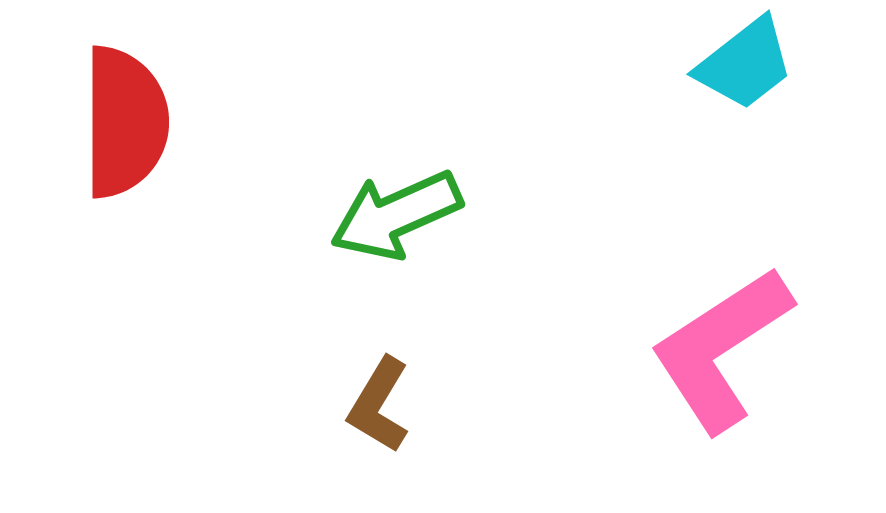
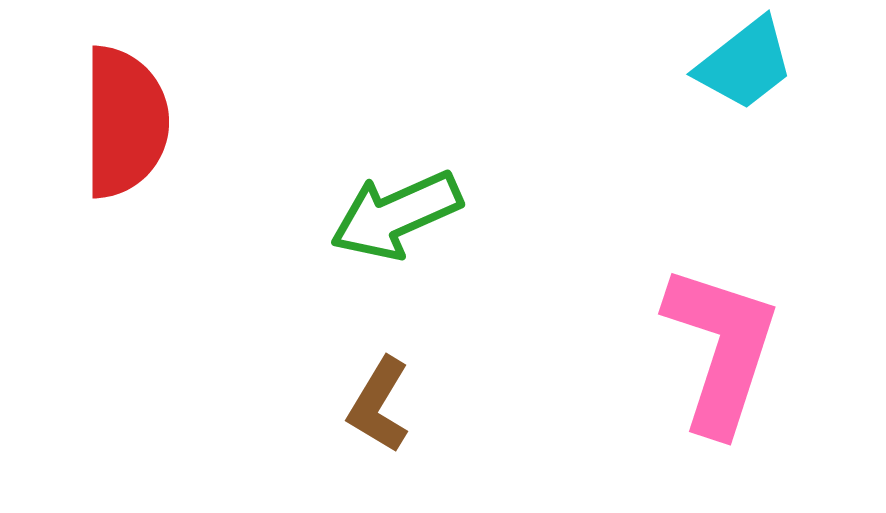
pink L-shape: rotated 141 degrees clockwise
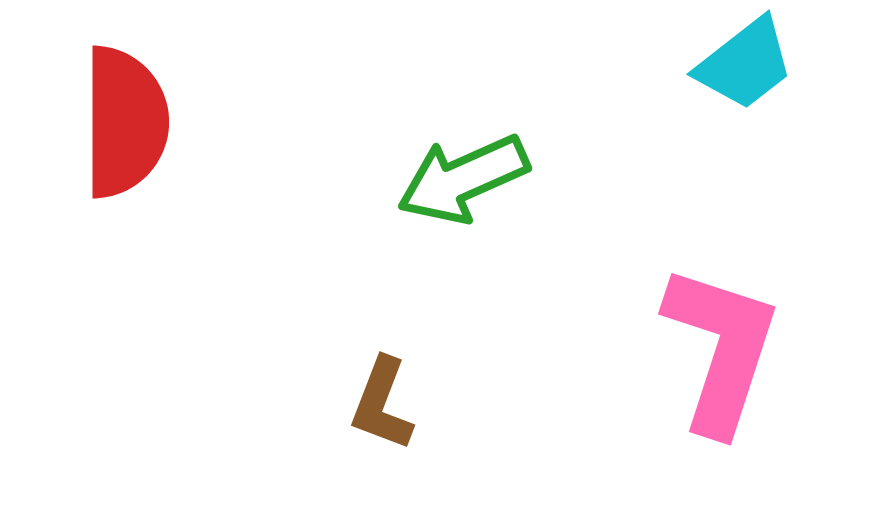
green arrow: moved 67 px right, 36 px up
brown L-shape: moved 3 px right, 1 px up; rotated 10 degrees counterclockwise
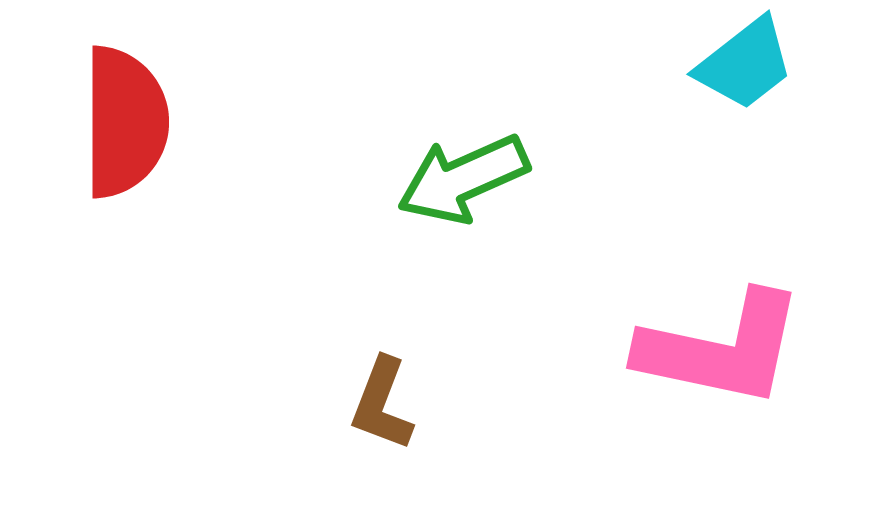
pink L-shape: rotated 84 degrees clockwise
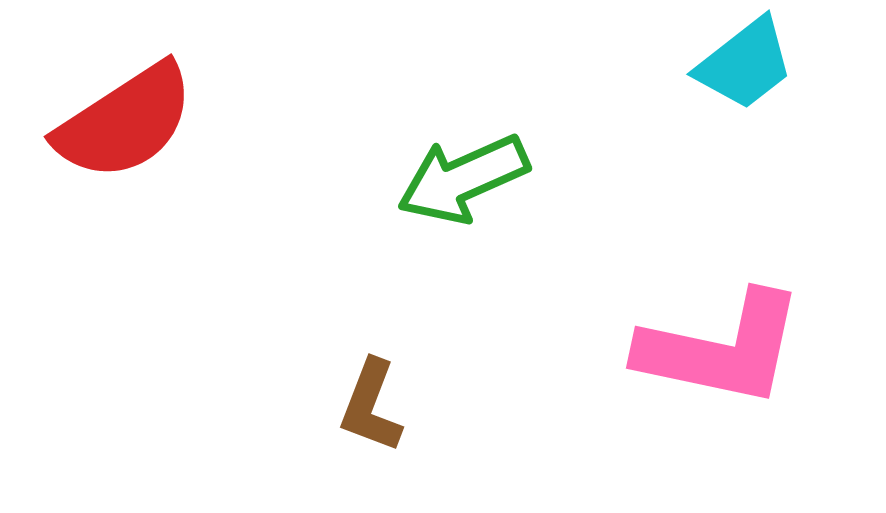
red semicircle: rotated 57 degrees clockwise
brown L-shape: moved 11 px left, 2 px down
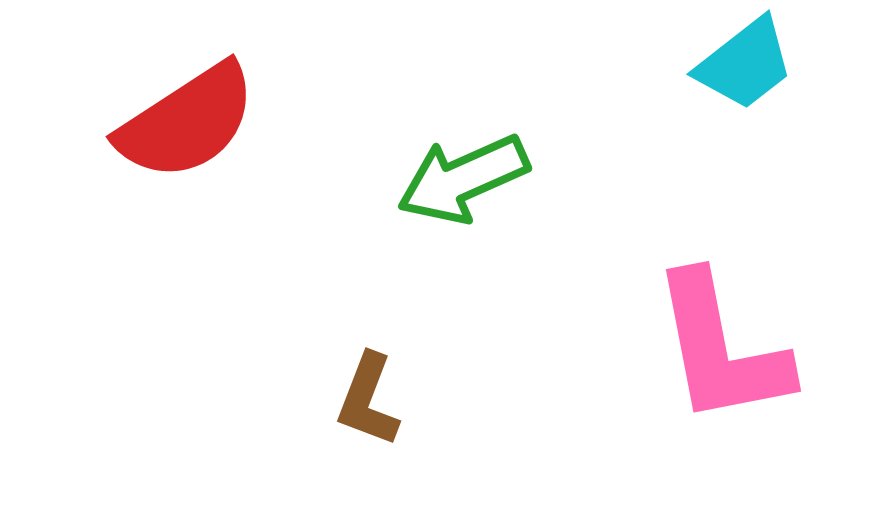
red semicircle: moved 62 px right
pink L-shape: rotated 67 degrees clockwise
brown L-shape: moved 3 px left, 6 px up
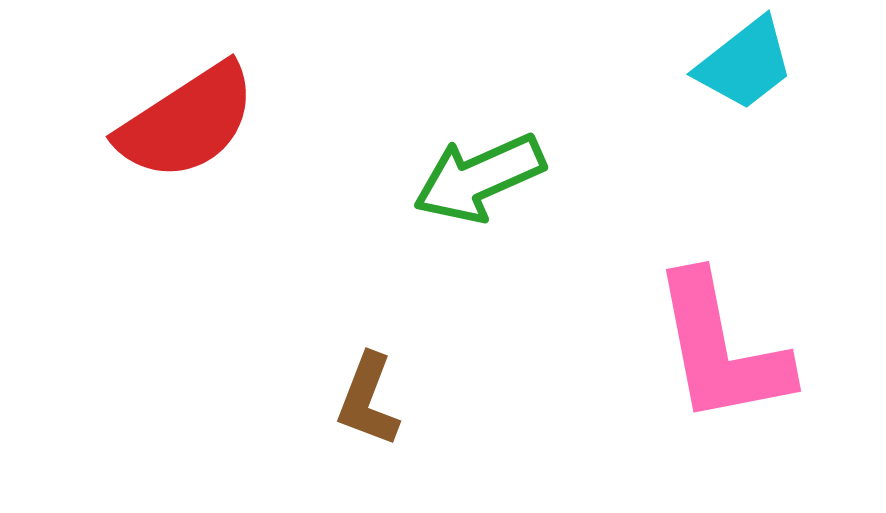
green arrow: moved 16 px right, 1 px up
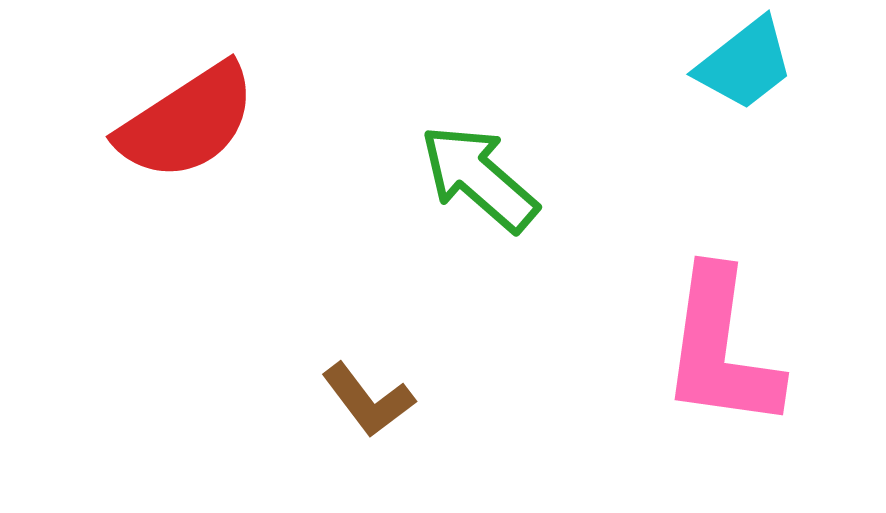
green arrow: rotated 65 degrees clockwise
pink L-shape: rotated 19 degrees clockwise
brown L-shape: rotated 58 degrees counterclockwise
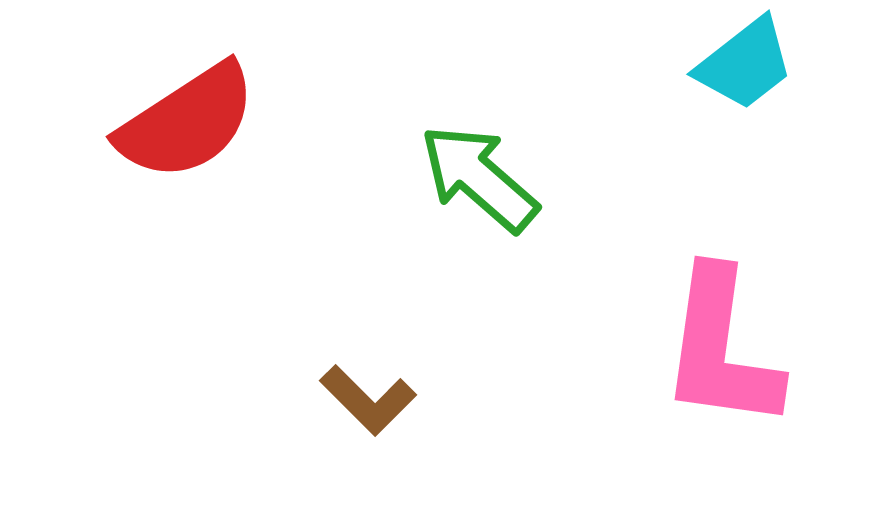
brown L-shape: rotated 8 degrees counterclockwise
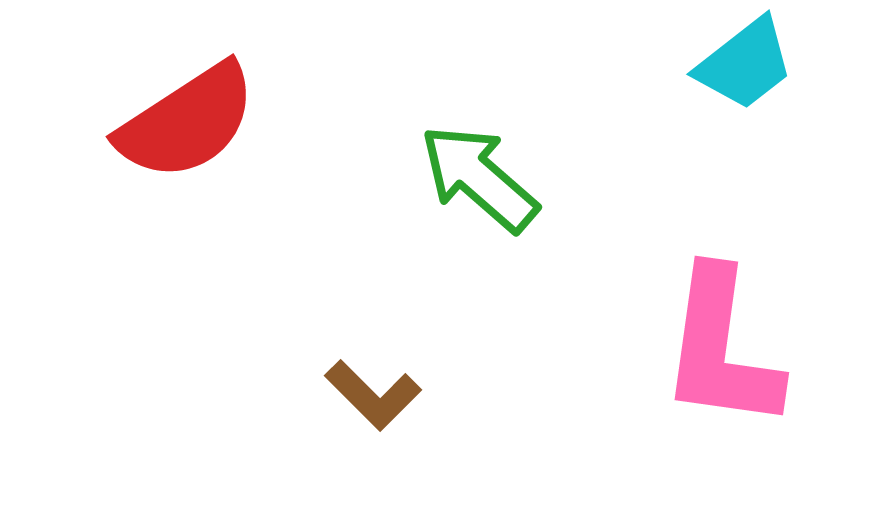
brown L-shape: moved 5 px right, 5 px up
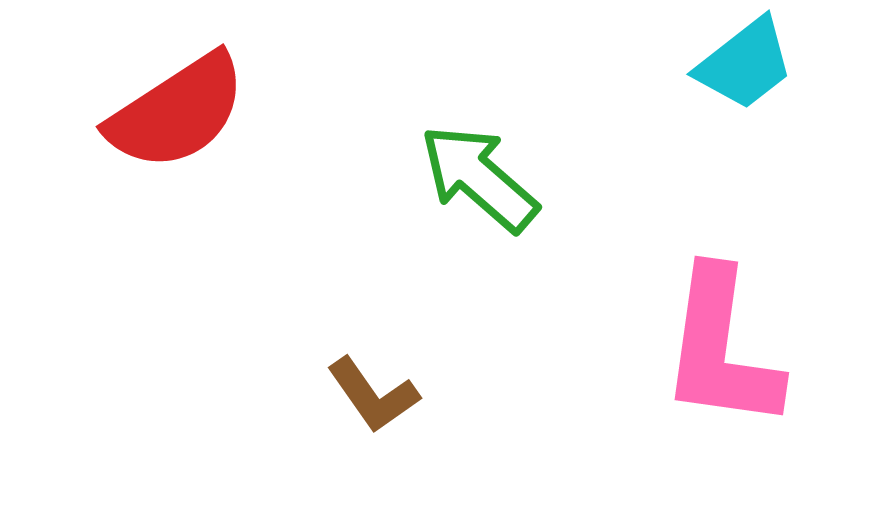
red semicircle: moved 10 px left, 10 px up
brown L-shape: rotated 10 degrees clockwise
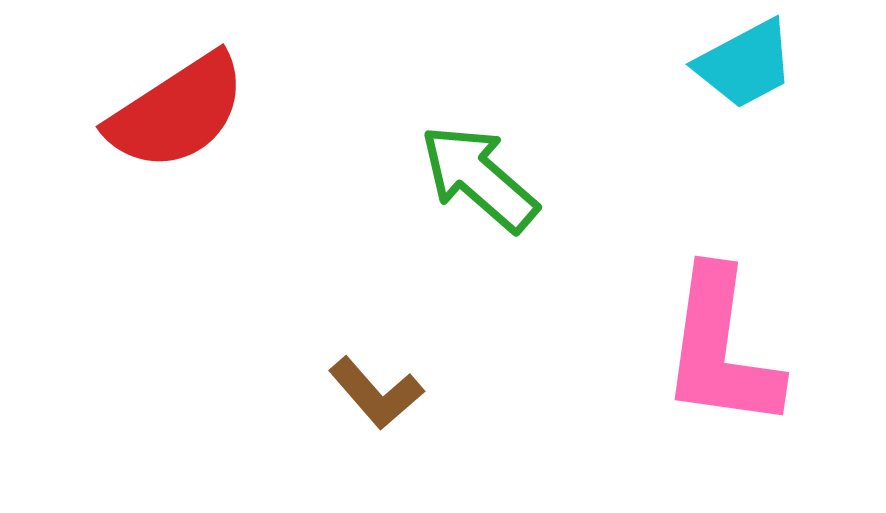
cyan trapezoid: rotated 10 degrees clockwise
brown L-shape: moved 3 px right, 2 px up; rotated 6 degrees counterclockwise
